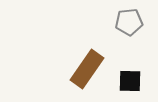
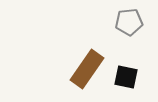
black square: moved 4 px left, 4 px up; rotated 10 degrees clockwise
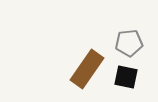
gray pentagon: moved 21 px down
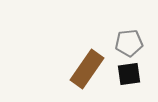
black square: moved 3 px right, 3 px up; rotated 20 degrees counterclockwise
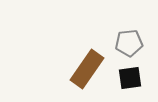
black square: moved 1 px right, 4 px down
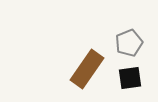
gray pentagon: rotated 16 degrees counterclockwise
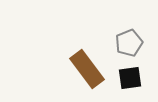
brown rectangle: rotated 72 degrees counterclockwise
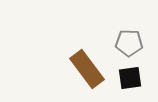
gray pentagon: rotated 24 degrees clockwise
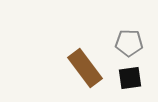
brown rectangle: moved 2 px left, 1 px up
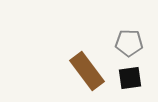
brown rectangle: moved 2 px right, 3 px down
